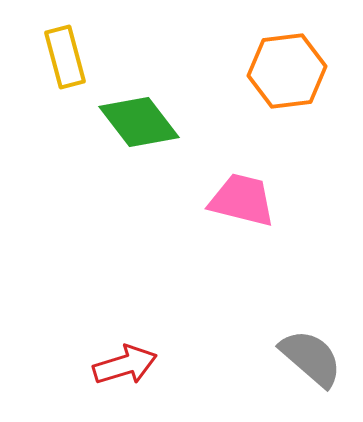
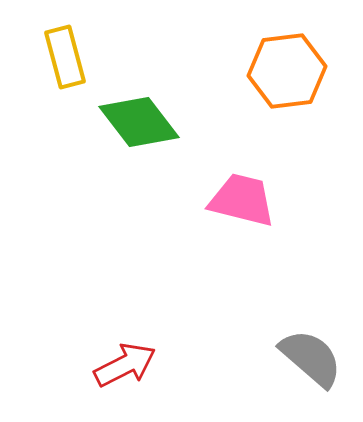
red arrow: rotated 10 degrees counterclockwise
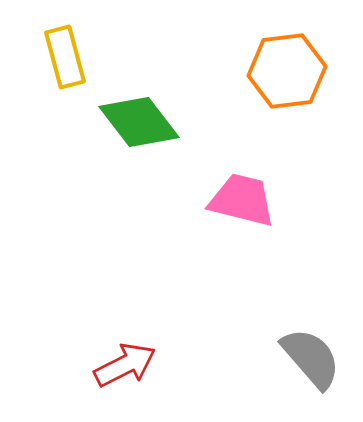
gray semicircle: rotated 8 degrees clockwise
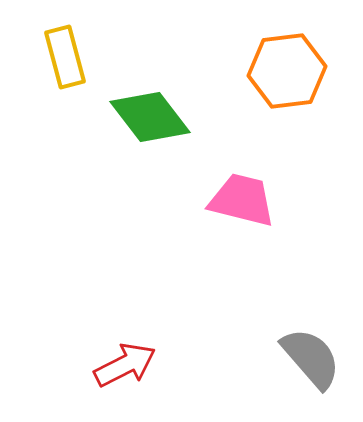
green diamond: moved 11 px right, 5 px up
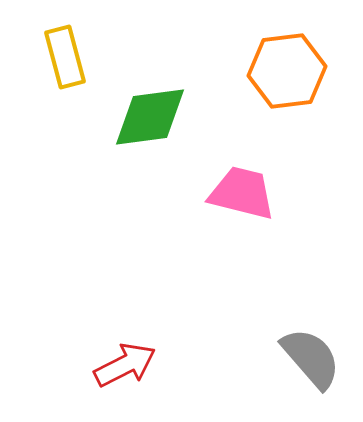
green diamond: rotated 60 degrees counterclockwise
pink trapezoid: moved 7 px up
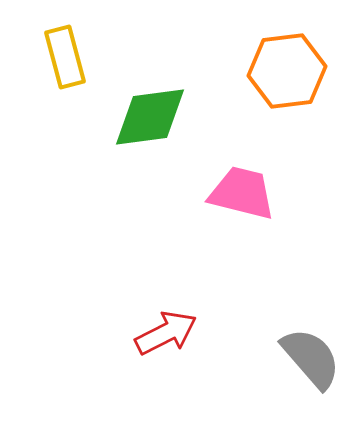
red arrow: moved 41 px right, 32 px up
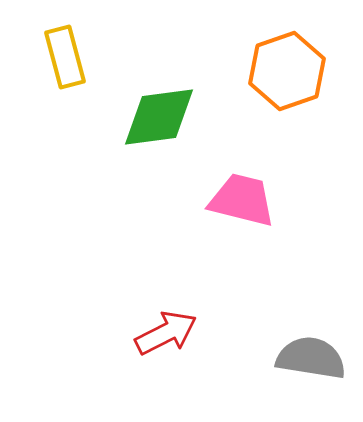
orange hexagon: rotated 12 degrees counterclockwise
green diamond: moved 9 px right
pink trapezoid: moved 7 px down
gray semicircle: rotated 40 degrees counterclockwise
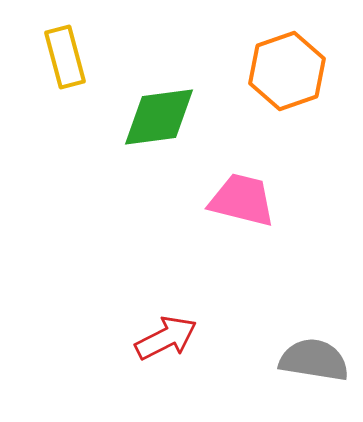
red arrow: moved 5 px down
gray semicircle: moved 3 px right, 2 px down
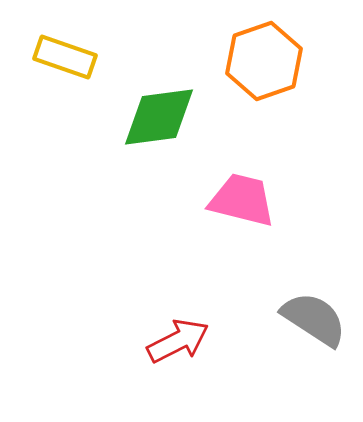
yellow rectangle: rotated 56 degrees counterclockwise
orange hexagon: moved 23 px left, 10 px up
red arrow: moved 12 px right, 3 px down
gray semicircle: moved 41 px up; rotated 24 degrees clockwise
